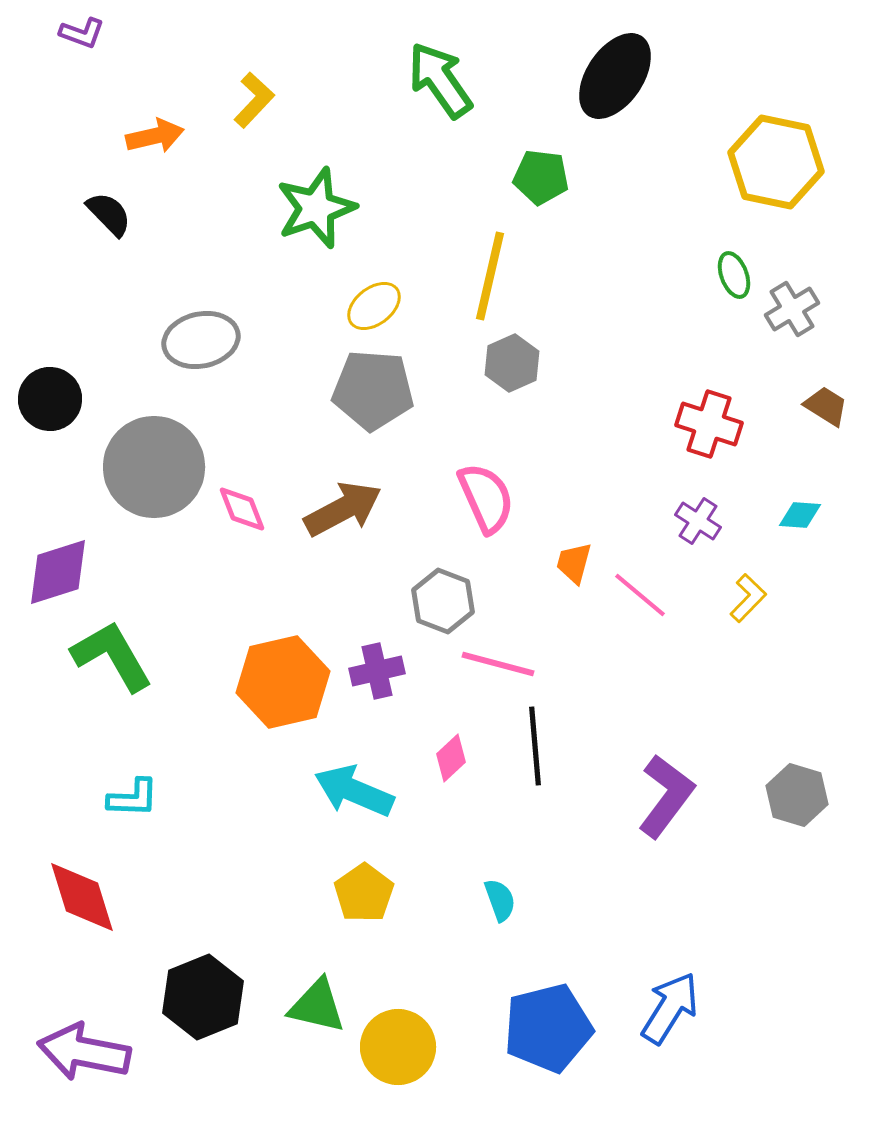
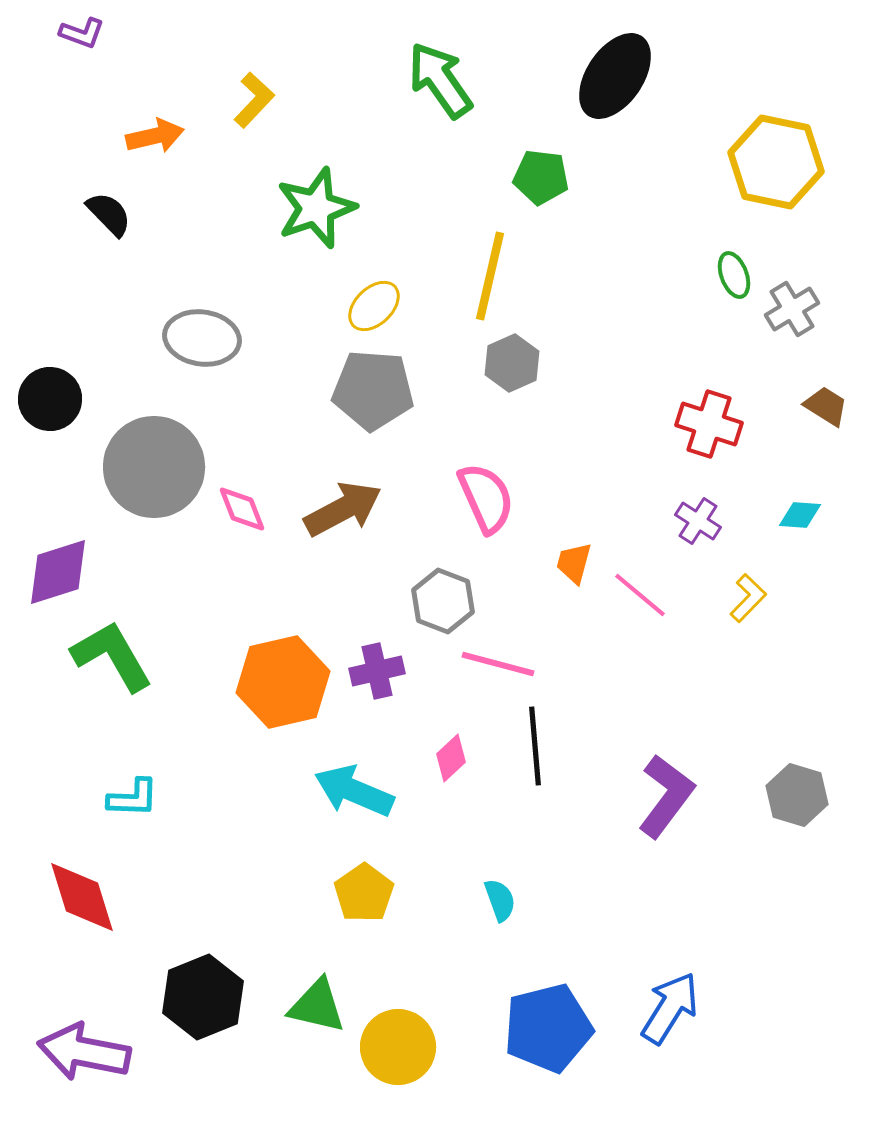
yellow ellipse at (374, 306): rotated 6 degrees counterclockwise
gray ellipse at (201, 340): moved 1 px right, 2 px up; rotated 20 degrees clockwise
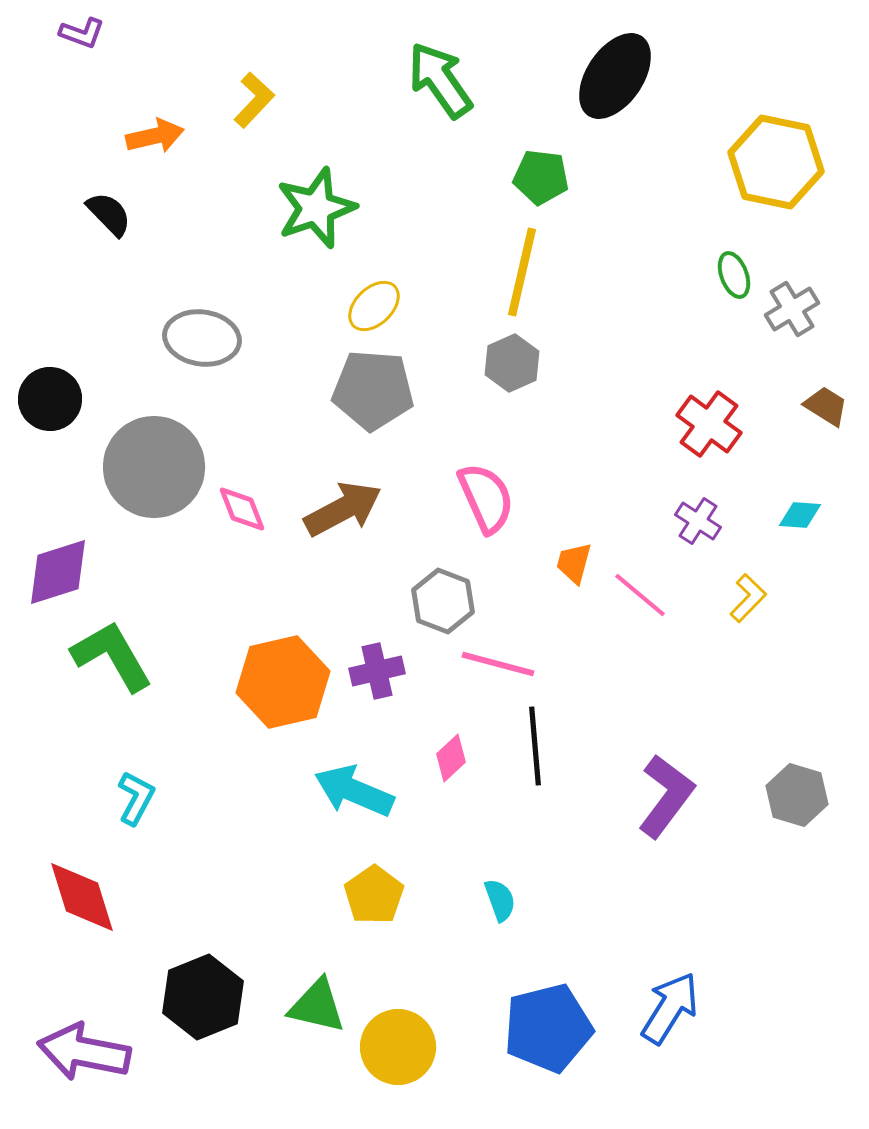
yellow line at (490, 276): moved 32 px right, 4 px up
red cross at (709, 424): rotated 18 degrees clockwise
cyan L-shape at (133, 798): moved 3 px right; rotated 64 degrees counterclockwise
yellow pentagon at (364, 893): moved 10 px right, 2 px down
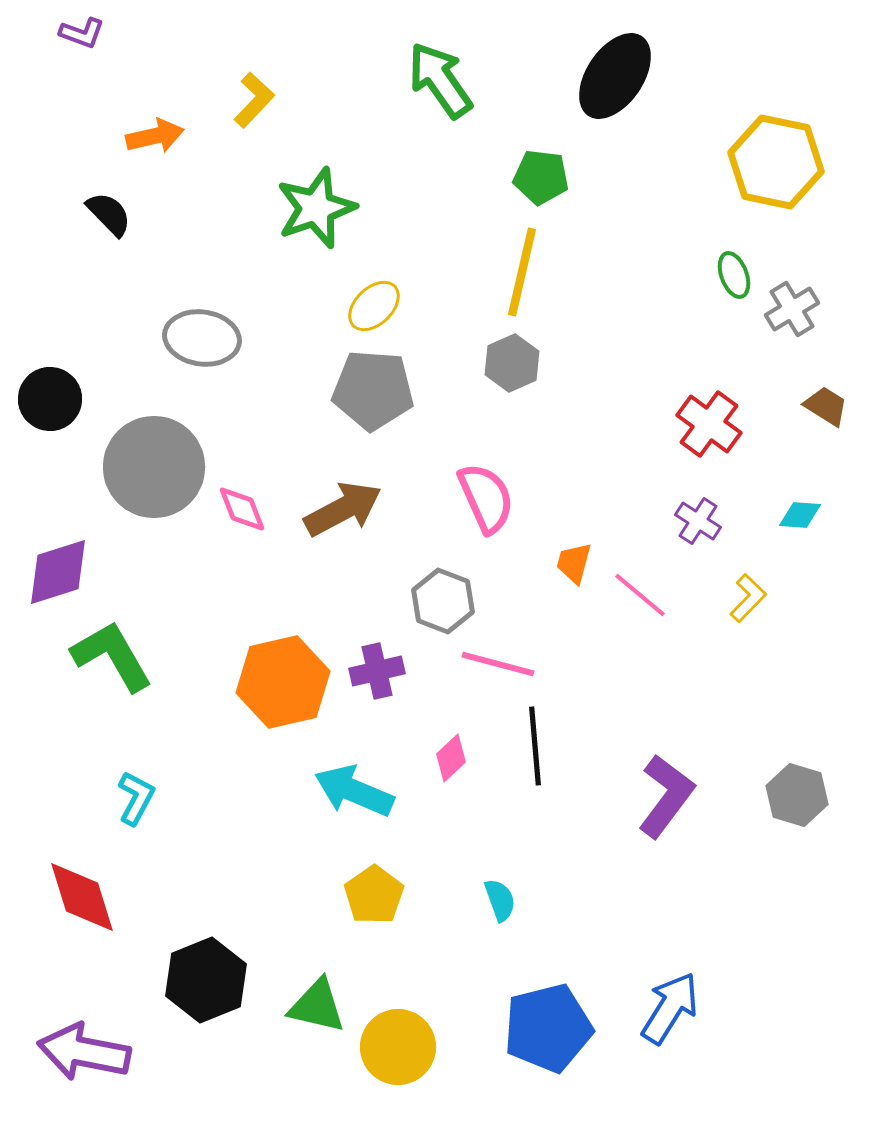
black hexagon at (203, 997): moved 3 px right, 17 px up
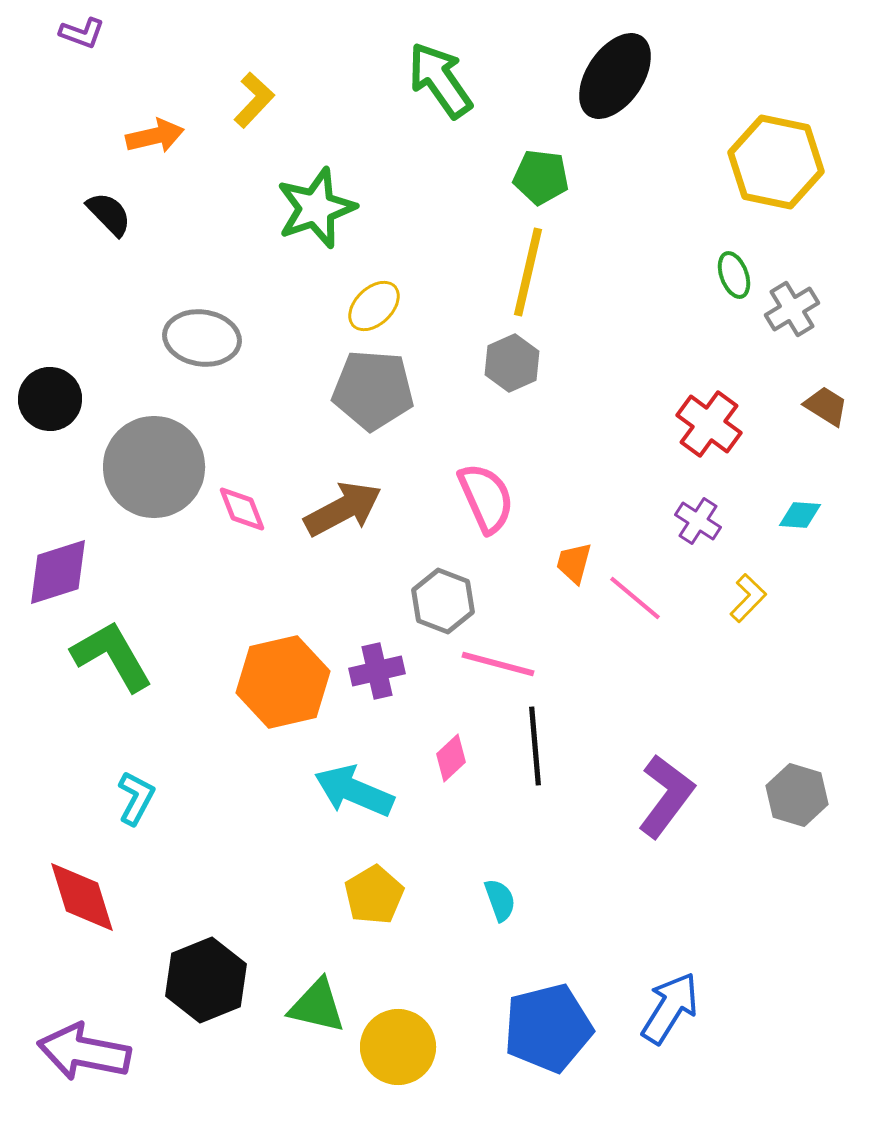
yellow line at (522, 272): moved 6 px right
pink line at (640, 595): moved 5 px left, 3 px down
yellow pentagon at (374, 895): rotated 4 degrees clockwise
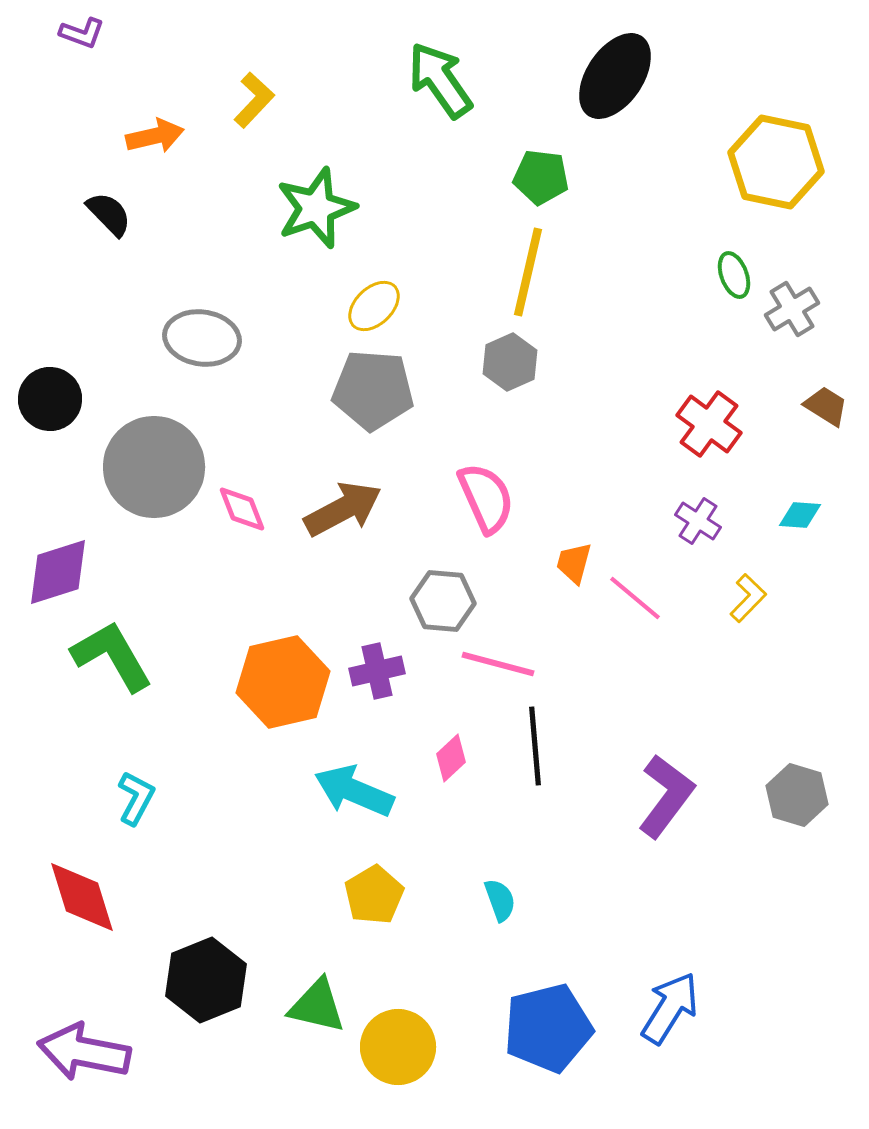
gray hexagon at (512, 363): moved 2 px left, 1 px up
gray hexagon at (443, 601): rotated 16 degrees counterclockwise
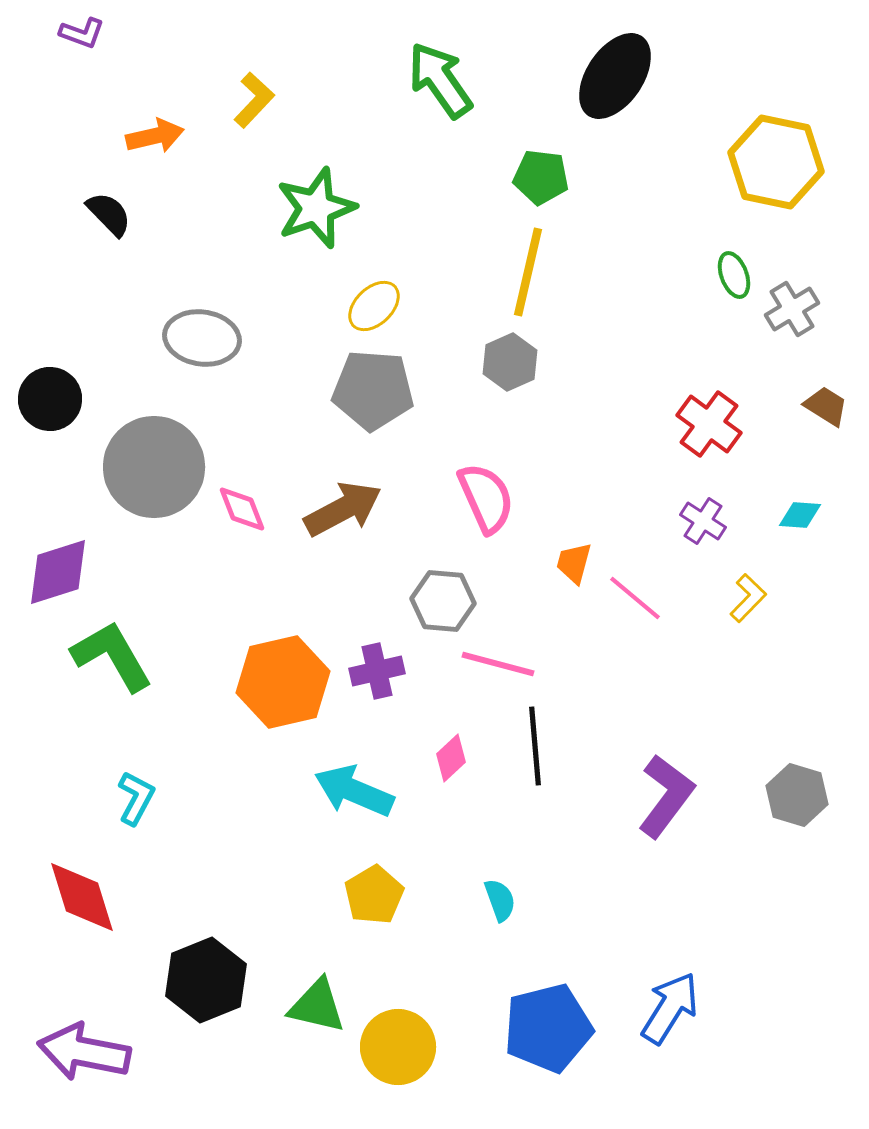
purple cross at (698, 521): moved 5 px right
